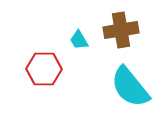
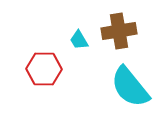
brown cross: moved 2 px left, 1 px down
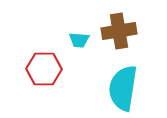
cyan trapezoid: rotated 55 degrees counterclockwise
cyan semicircle: moved 7 px left, 1 px down; rotated 48 degrees clockwise
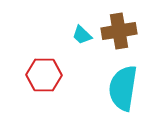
cyan trapezoid: moved 3 px right, 5 px up; rotated 40 degrees clockwise
red hexagon: moved 6 px down
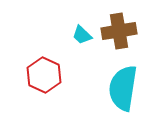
red hexagon: rotated 24 degrees clockwise
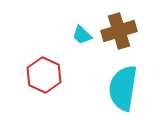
brown cross: rotated 8 degrees counterclockwise
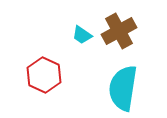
brown cross: rotated 12 degrees counterclockwise
cyan trapezoid: rotated 10 degrees counterclockwise
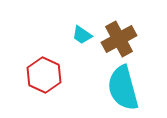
brown cross: moved 8 px down
cyan semicircle: rotated 24 degrees counterclockwise
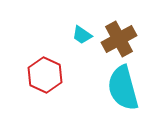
red hexagon: moved 1 px right
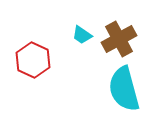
red hexagon: moved 12 px left, 15 px up
cyan semicircle: moved 1 px right, 1 px down
